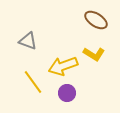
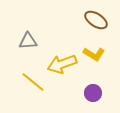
gray triangle: rotated 24 degrees counterclockwise
yellow arrow: moved 1 px left, 2 px up
yellow line: rotated 15 degrees counterclockwise
purple circle: moved 26 px right
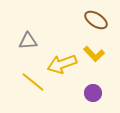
yellow L-shape: rotated 15 degrees clockwise
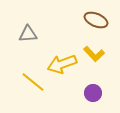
brown ellipse: rotated 10 degrees counterclockwise
gray triangle: moved 7 px up
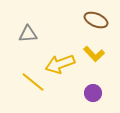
yellow arrow: moved 2 px left
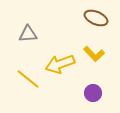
brown ellipse: moved 2 px up
yellow line: moved 5 px left, 3 px up
